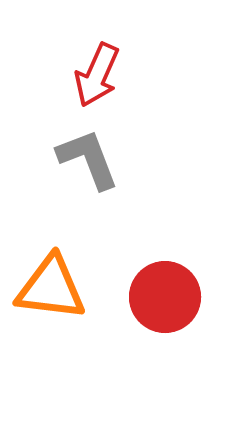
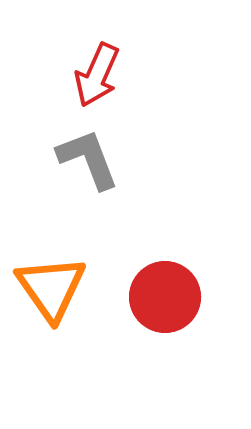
orange triangle: rotated 48 degrees clockwise
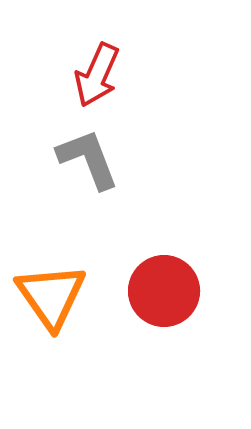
orange triangle: moved 8 px down
red circle: moved 1 px left, 6 px up
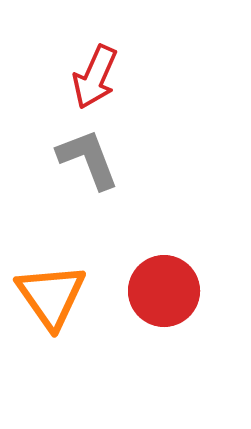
red arrow: moved 2 px left, 2 px down
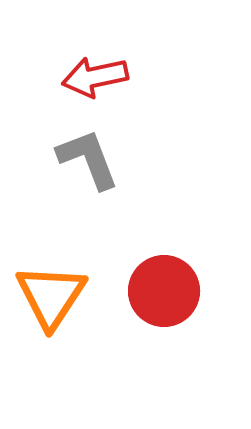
red arrow: rotated 54 degrees clockwise
orange triangle: rotated 8 degrees clockwise
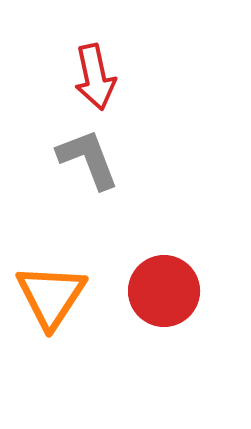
red arrow: rotated 90 degrees counterclockwise
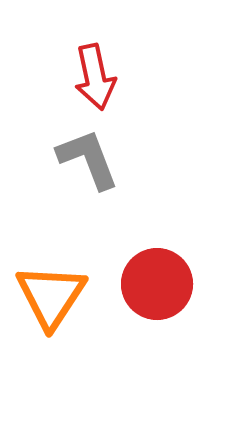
red circle: moved 7 px left, 7 px up
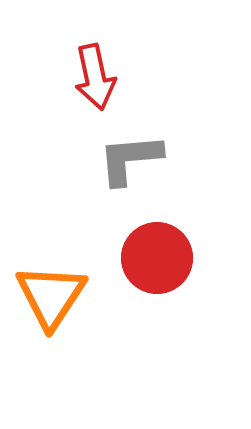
gray L-shape: moved 42 px right; rotated 74 degrees counterclockwise
red circle: moved 26 px up
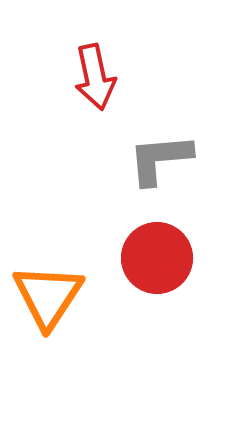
gray L-shape: moved 30 px right
orange triangle: moved 3 px left
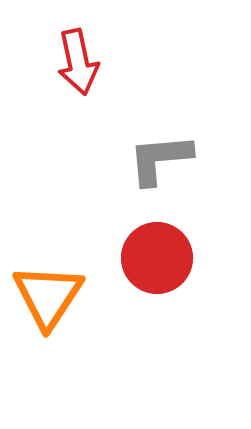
red arrow: moved 17 px left, 15 px up
